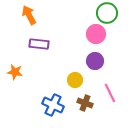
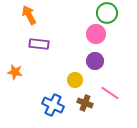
pink line: rotated 30 degrees counterclockwise
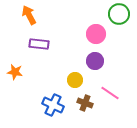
green circle: moved 12 px right, 1 px down
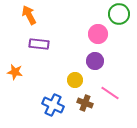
pink circle: moved 2 px right
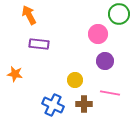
purple circle: moved 10 px right
orange star: moved 2 px down
pink line: rotated 24 degrees counterclockwise
brown cross: moved 1 px left, 1 px down; rotated 21 degrees counterclockwise
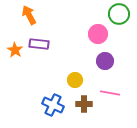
orange star: moved 24 px up; rotated 21 degrees clockwise
